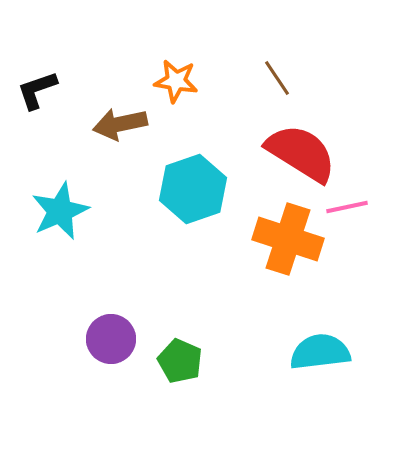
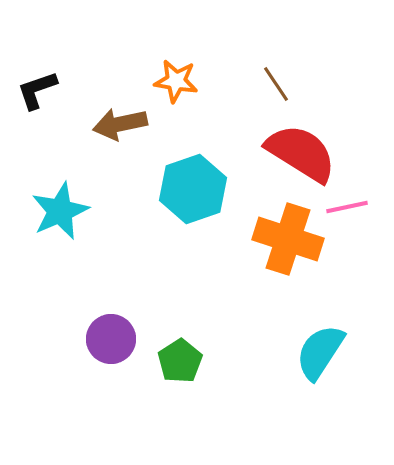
brown line: moved 1 px left, 6 px down
cyan semicircle: rotated 50 degrees counterclockwise
green pentagon: rotated 15 degrees clockwise
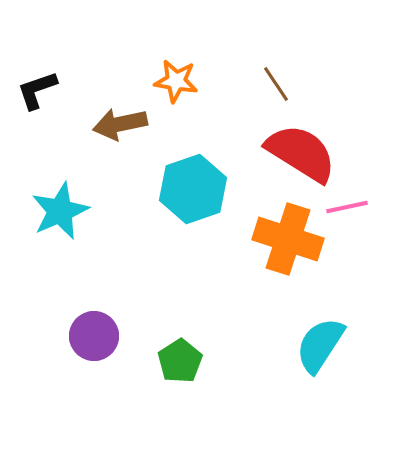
purple circle: moved 17 px left, 3 px up
cyan semicircle: moved 7 px up
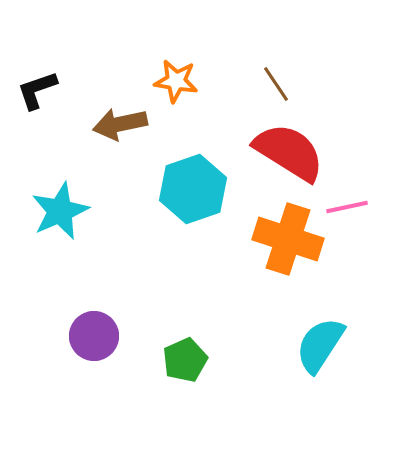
red semicircle: moved 12 px left, 1 px up
green pentagon: moved 5 px right, 1 px up; rotated 9 degrees clockwise
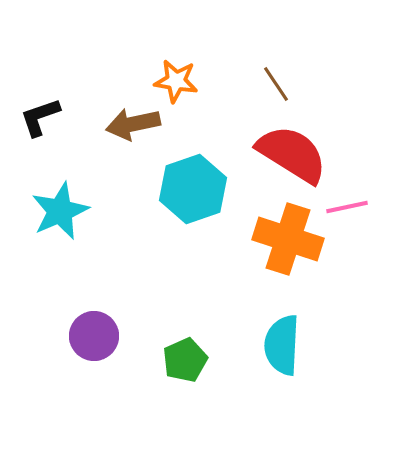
black L-shape: moved 3 px right, 27 px down
brown arrow: moved 13 px right
red semicircle: moved 3 px right, 2 px down
cyan semicircle: moved 38 px left; rotated 30 degrees counterclockwise
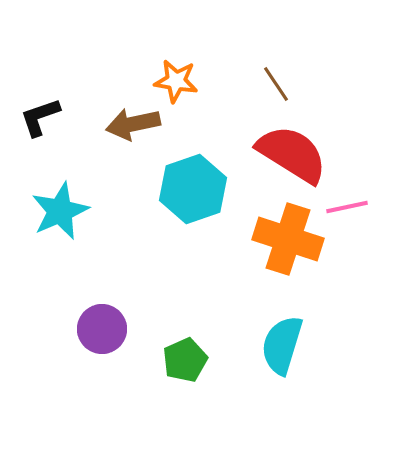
purple circle: moved 8 px right, 7 px up
cyan semicircle: rotated 14 degrees clockwise
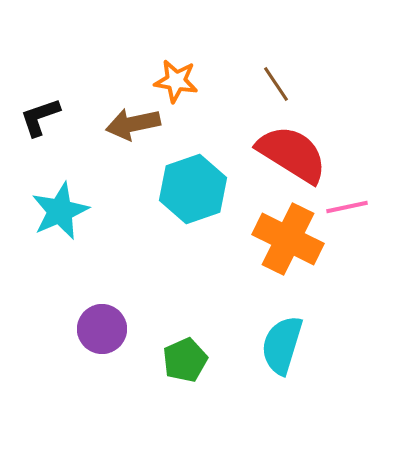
orange cross: rotated 8 degrees clockwise
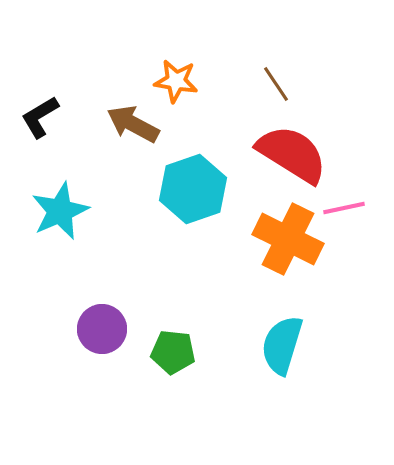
black L-shape: rotated 12 degrees counterclockwise
brown arrow: rotated 40 degrees clockwise
pink line: moved 3 px left, 1 px down
green pentagon: moved 12 px left, 8 px up; rotated 30 degrees clockwise
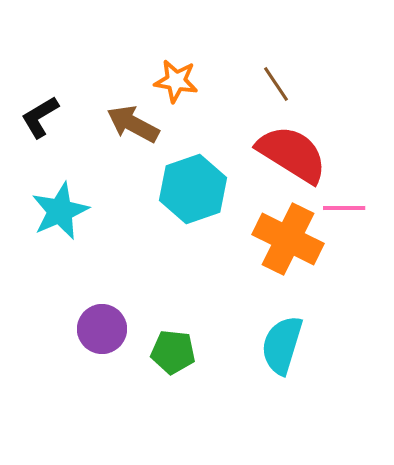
pink line: rotated 12 degrees clockwise
